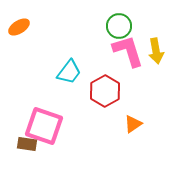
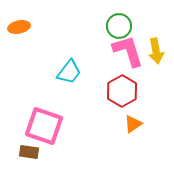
orange ellipse: rotated 20 degrees clockwise
red hexagon: moved 17 px right
brown rectangle: moved 2 px right, 8 px down
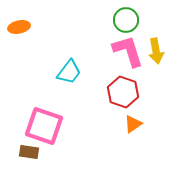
green circle: moved 7 px right, 6 px up
red hexagon: moved 1 px right, 1 px down; rotated 12 degrees counterclockwise
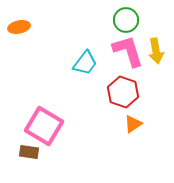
cyan trapezoid: moved 16 px right, 9 px up
pink square: rotated 12 degrees clockwise
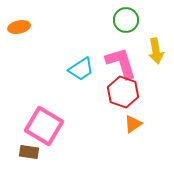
pink L-shape: moved 7 px left, 12 px down
cyan trapezoid: moved 4 px left, 6 px down; rotated 20 degrees clockwise
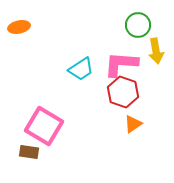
green circle: moved 12 px right, 5 px down
pink L-shape: moved 1 px down; rotated 69 degrees counterclockwise
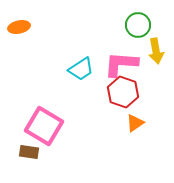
orange triangle: moved 2 px right, 1 px up
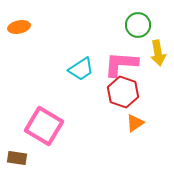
yellow arrow: moved 2 px right, 2 px down
brown rectangle: moved 12 px left, 6 px down
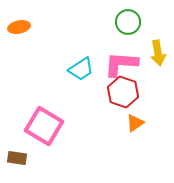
green circle: moved 10 px left, 3 px up
